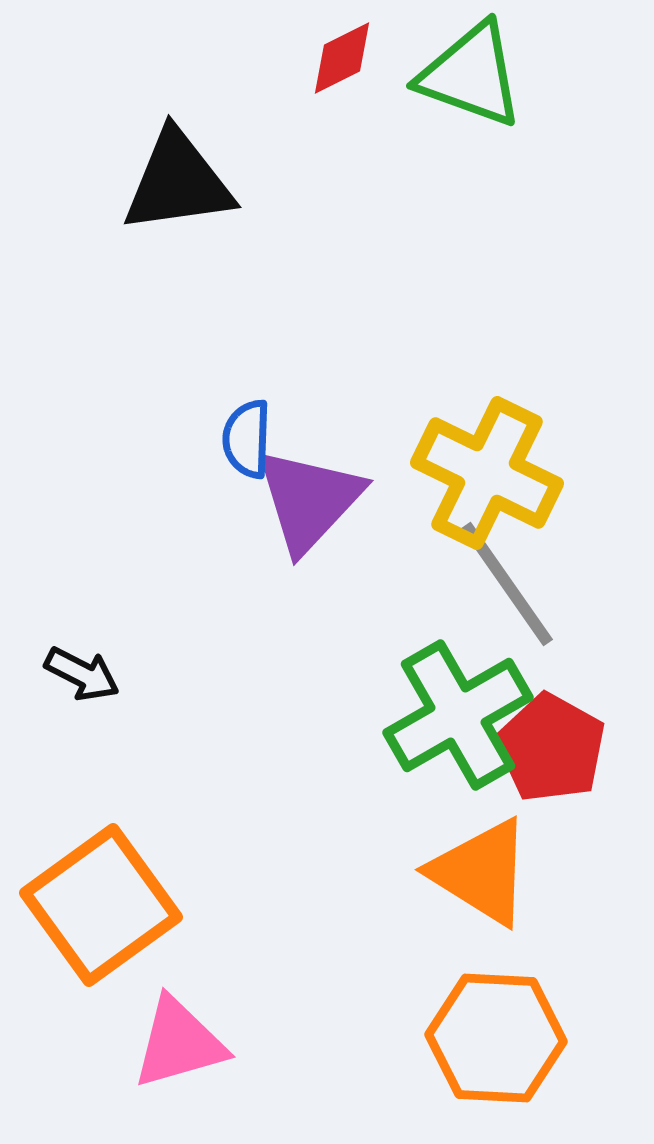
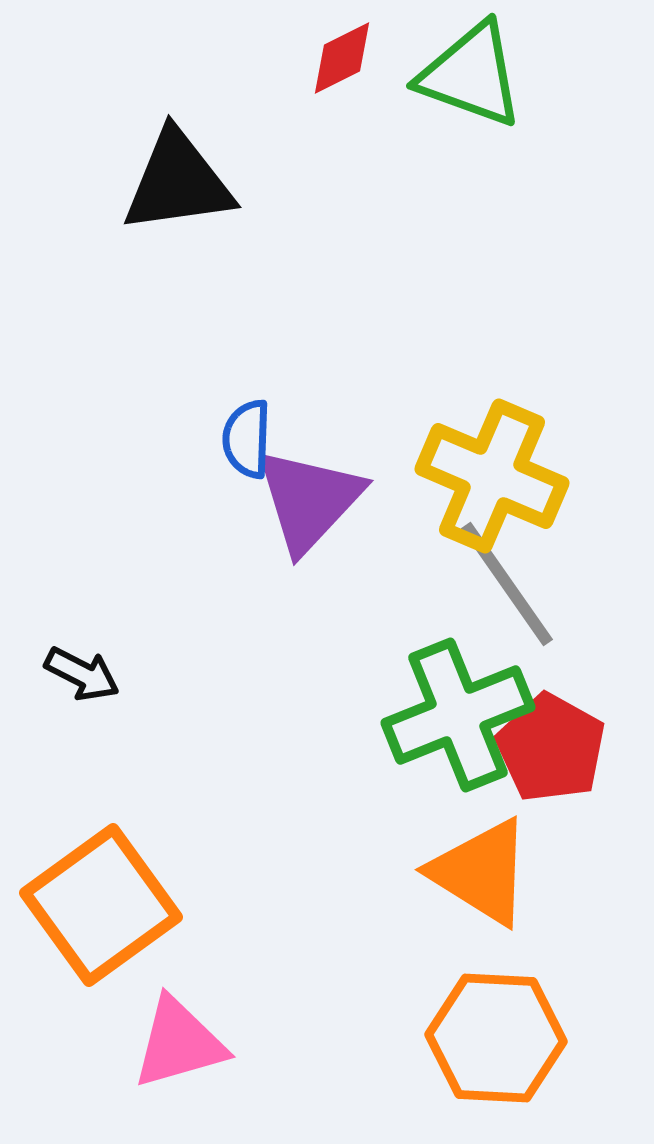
yellow cross: moved 5 px right, 3 px down; rotated 3 degrees counterclockwise
green cross: rotated 8 degrees clockwise
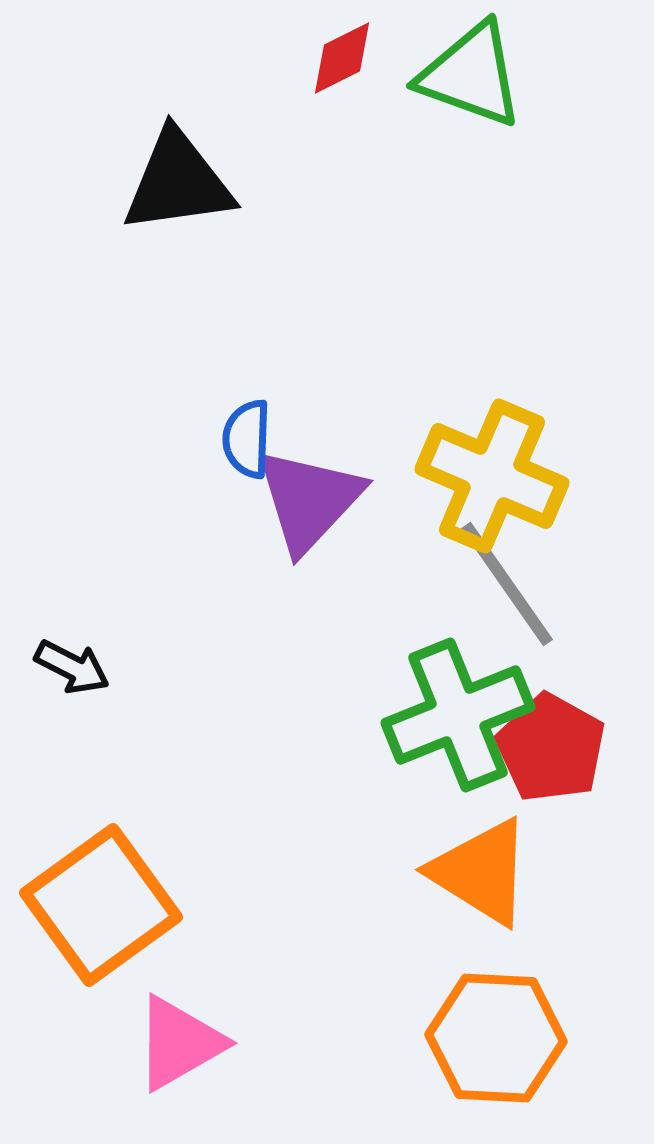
black arrow: moved 10 px left, 7 px up
pink triangle: rotated 14 degrees counterclockwise
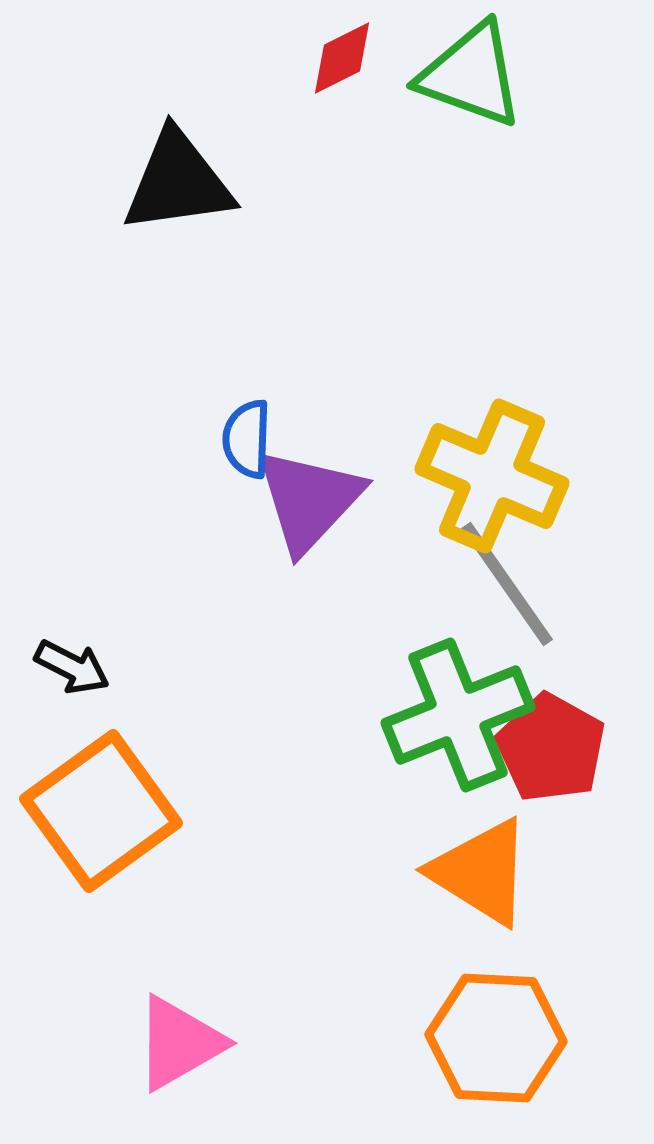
orange square: moved 94 px up
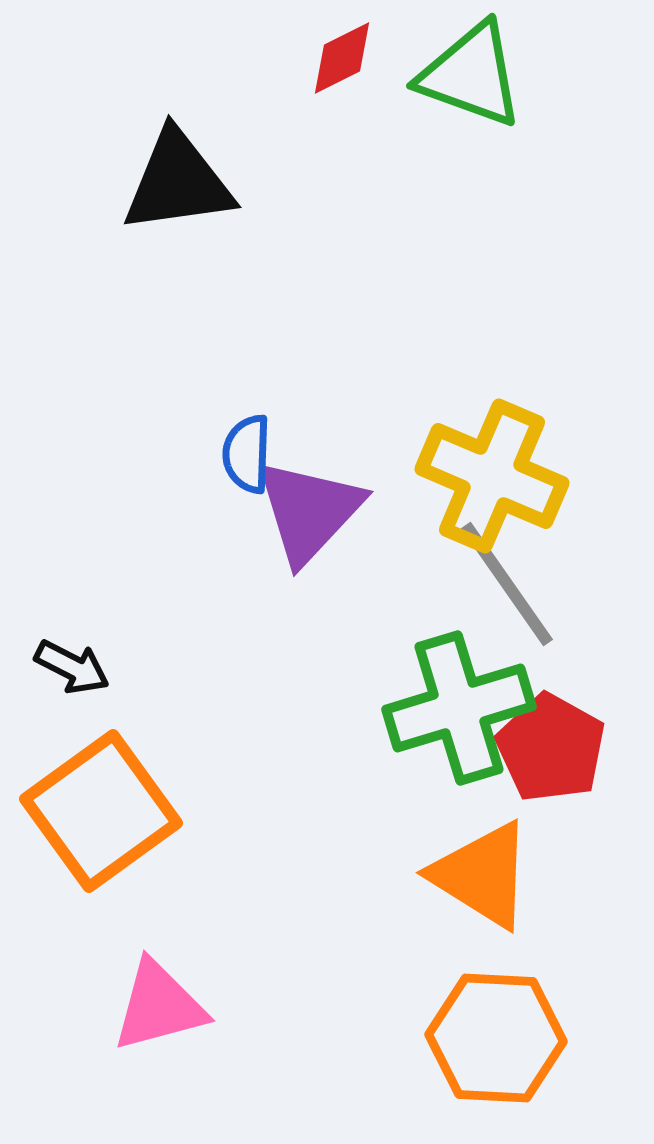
blue semicircle: moved 15 px down
purple triangle: moved 11 px down
green cross: moved 1 px right, 7 px up; rotated 5 degrees clockwise
orange triangle: moved 1 px right, 3 px down
pink triangle: moved 20 px left, 37 px up; rotated 15 degrees clockwise
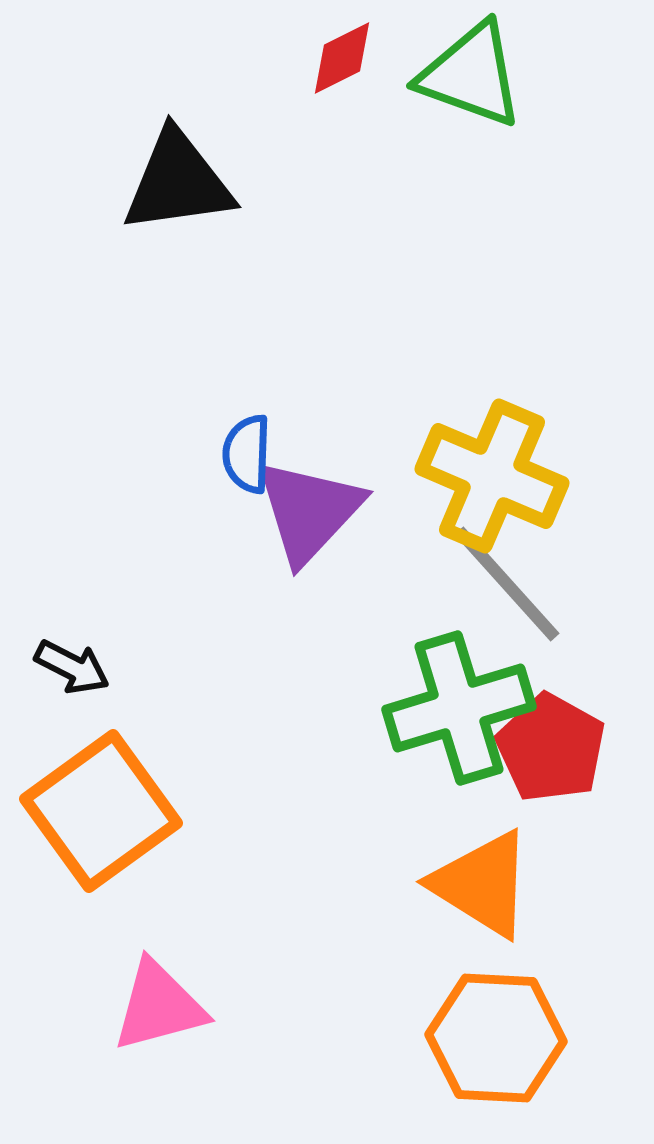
gray line: rotated 7 degrees counterclockwise
orange triangle: moved 9 px down
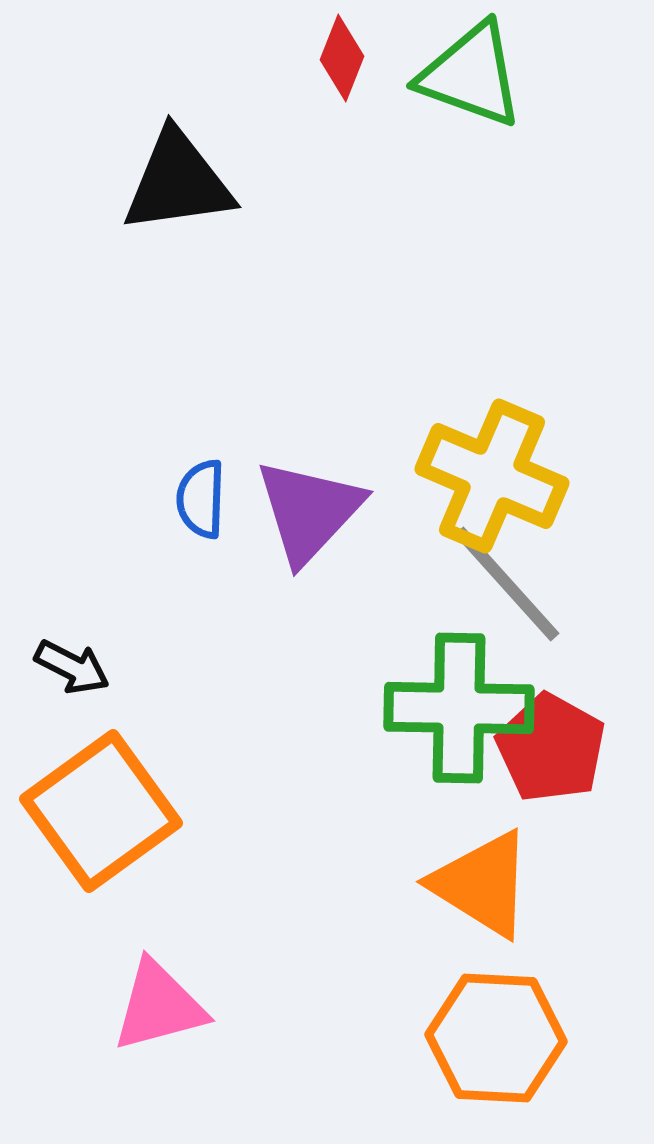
red diamond: rotated 42 degrees counterclockwise
blue semicircle: moved 46 px left, 45 px down
green cross: rotated 18 degrees clockwise
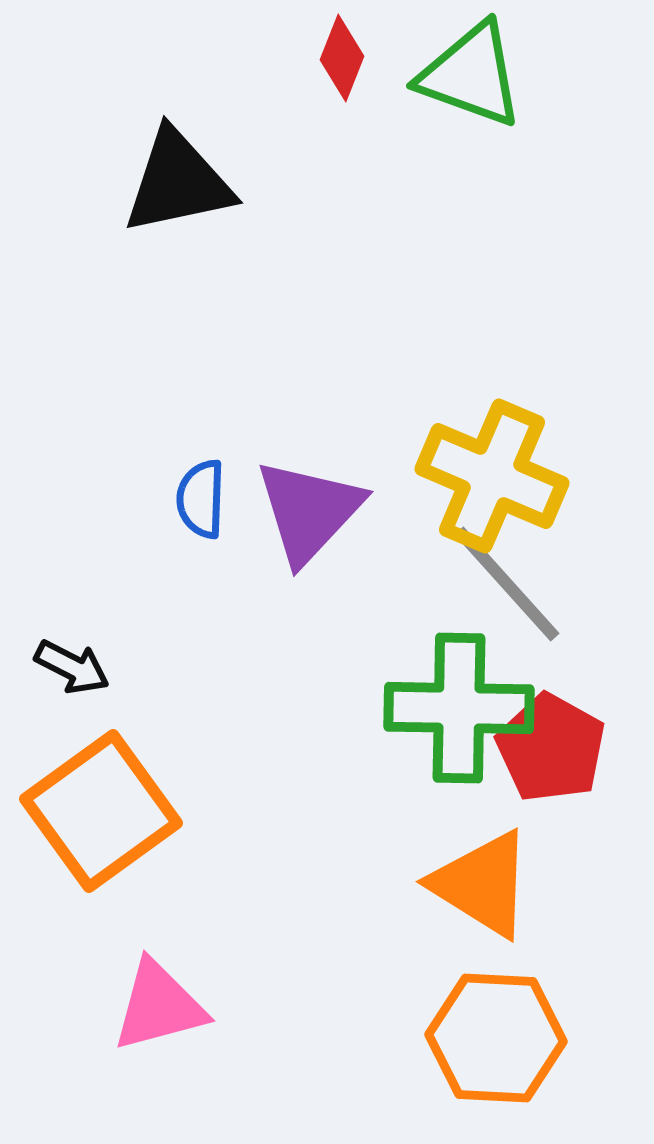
black triangle: rotated 4 degrees counterclockwise
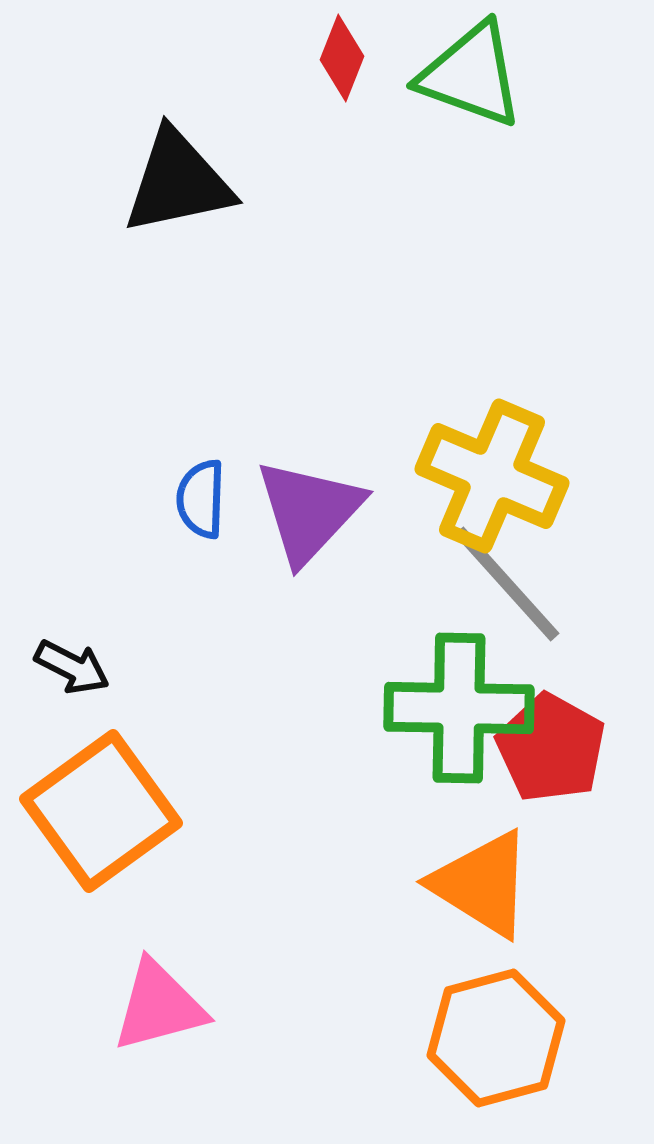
orange hexagon: rotated 18 degrees counterclockwise
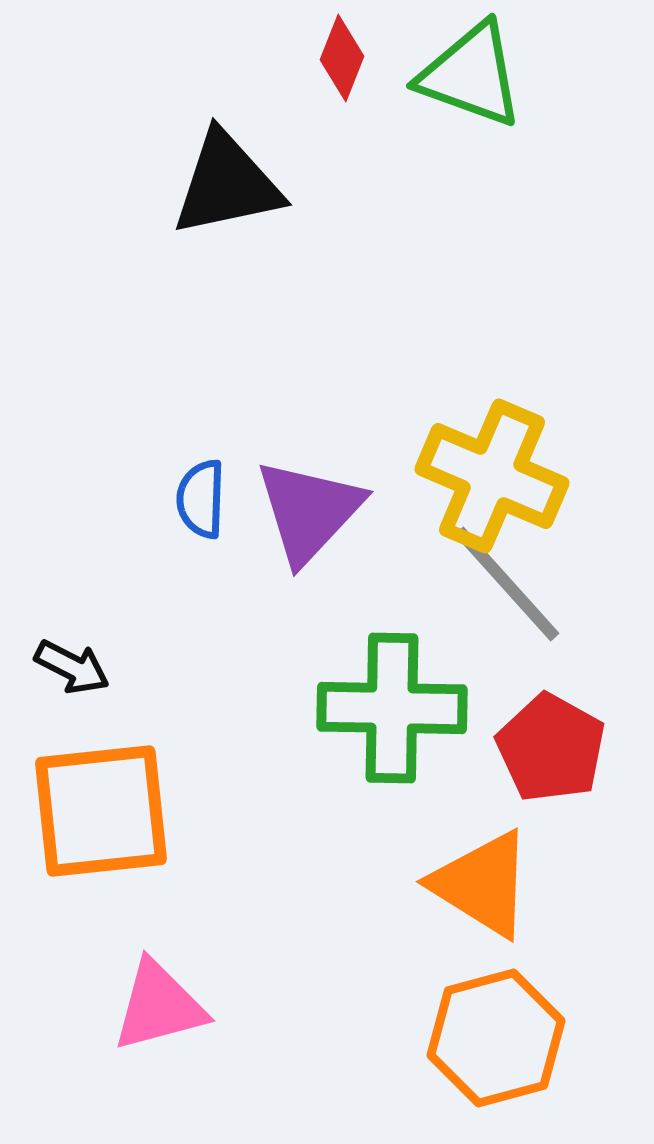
black triangle: moved 49 px right, 2 px down
green cross: moved 67 px left
orange square: rotated 30 degrees clockwise
